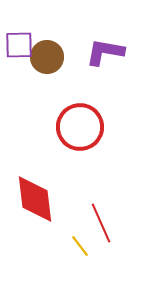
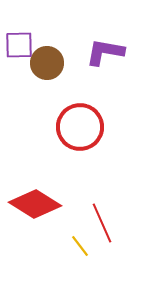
brown circle: moved 6 px down
red diamond: moved 5 px down; rotated 51 degrees counterclockwise
red line: moved 1 px right
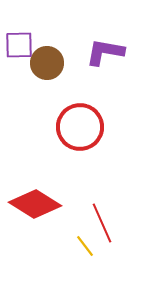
yellow line: moved 5 px right
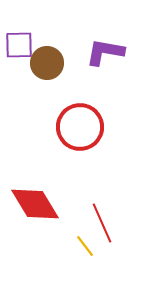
red diamond: rotated 27 degrees clockwise
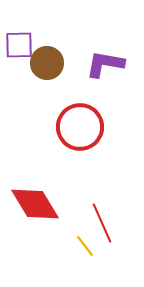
purple L-shape: moved 12 px down
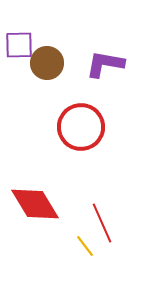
red circle: moved 1 px right
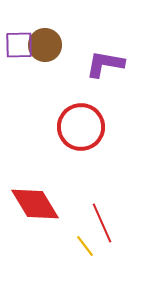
brown circle: moved 2 px left, 18 px up
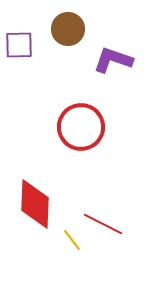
brown circle: moved 23 px right, 16 px up
purple L-shape: moved 8 px right, 4 px up; rotated 9 degrees clockwise
red diamond: rotated 33 degrees clockwise
red line: moved 1 px right, 1 px down; rotated 39 degrees counterclockwise
yellow line: moved 13 px left, 6 px up
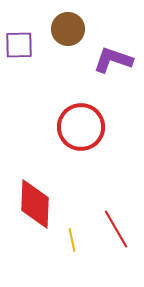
red line: moved 13 px right, 5 px down; rotated 33 degrees clockwise
yellow line: rotated 25 degrees clockwise
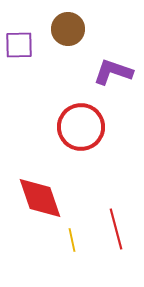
purple L-shape: moved 12 px down
red diamond: moved 5 px right, 6 px up; rotated 21 degrees counterclockwise
red line: rotated 15 degrees clockwise
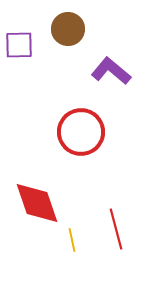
purple L-shape: moved 2 px left, 1 px up; rotated 21 degrees clockwise
red circle: moved 5 px down
red diamond: moved 3 px left, 5 px down
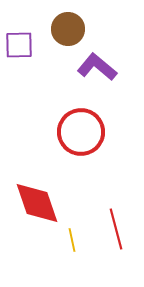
purple L-shape: moved 14 px left, 4 px up
